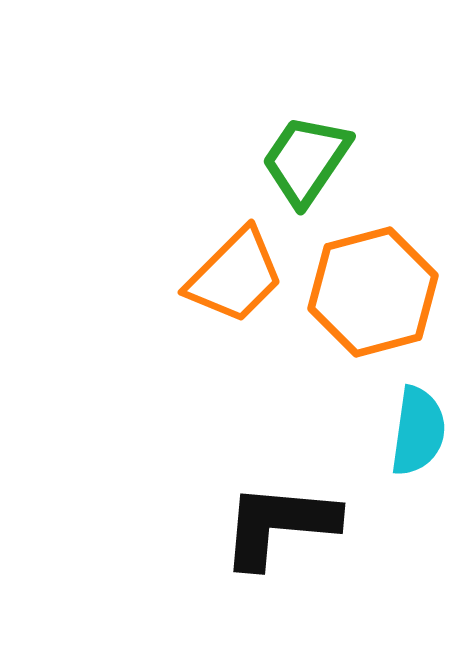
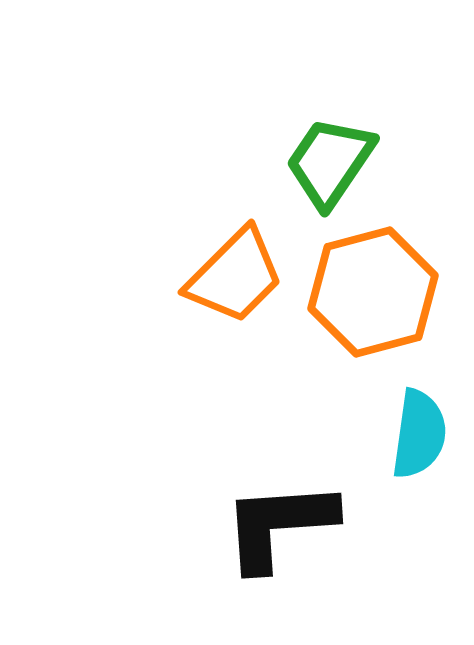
green trapezoid: moved 24 px right, 2 px down
cyan semicircle: moved 1 px right, 3 px down
black L-shape: rotated 9 degrees counterclockwise
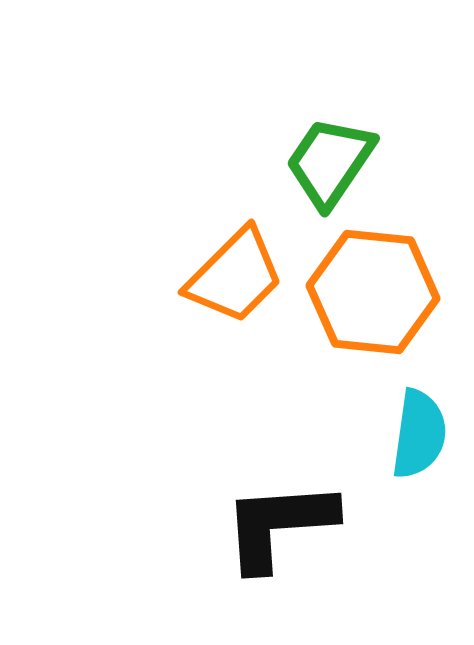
orange hexagon: rotated 21 degrees clockwise
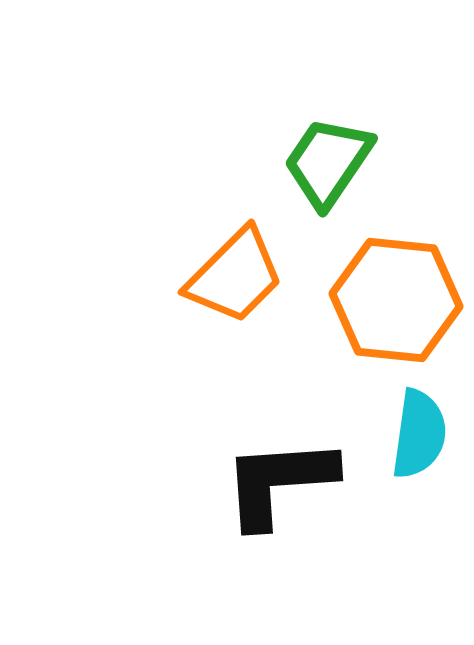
green trapezoid: moved 2 px left
orange hexagon: moved 23 px right, 8 px down
black L-shape: moved 43 px up
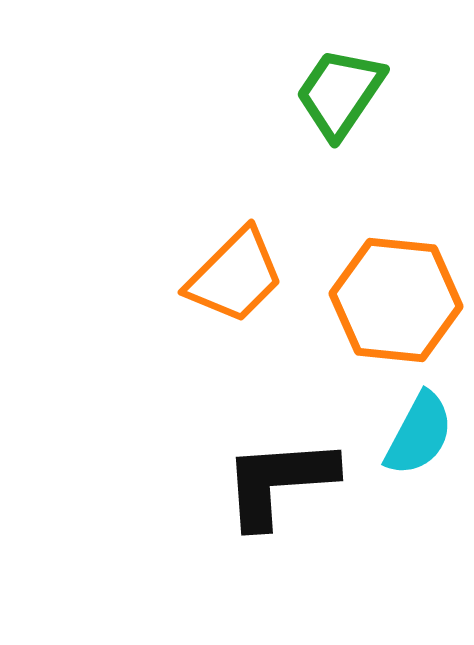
green trapezoid: moved 12 px right, 69 px up
cyan semicircle: rotated 20 degrees clockwise
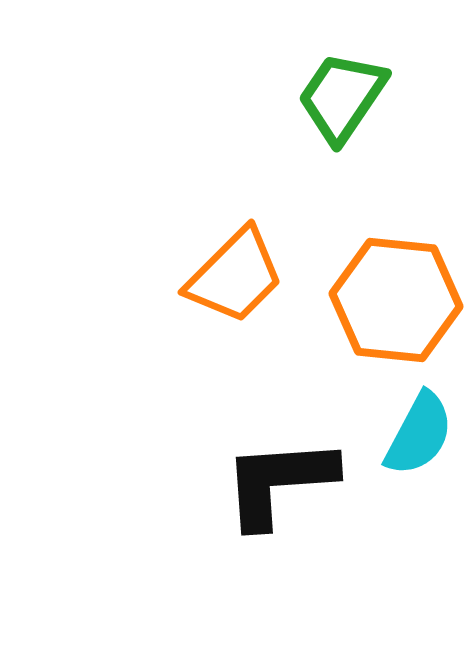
green trapezoid: moved 2 px right, 4 px down
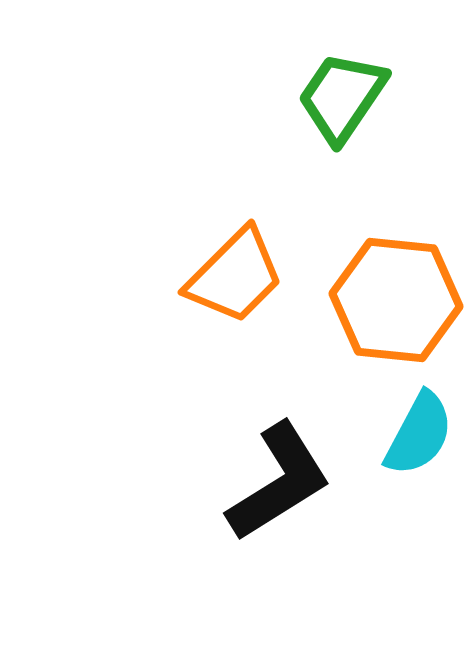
black L-shape: rotated 152 degrees clockwise
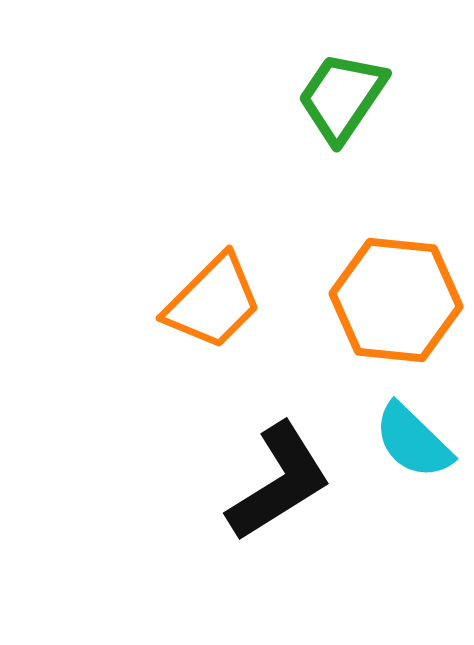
orange trapezoid: moved 22 px left, 26 px down
cyan semicircle: moved 6 px left, 7 px down; rotated 106 degrees clockwise
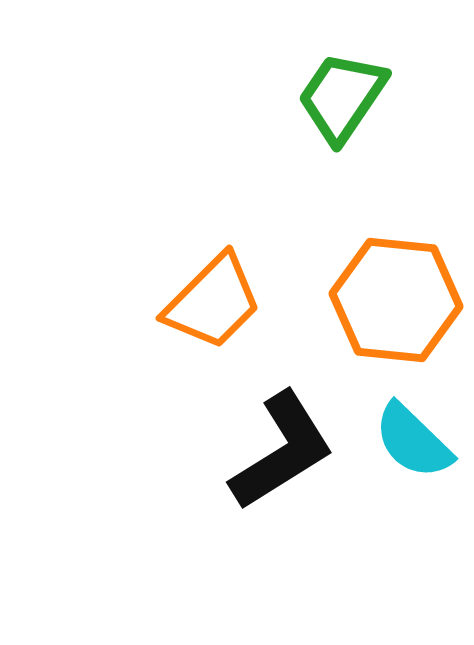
black L-shape: moved 3 px right, 31 px up
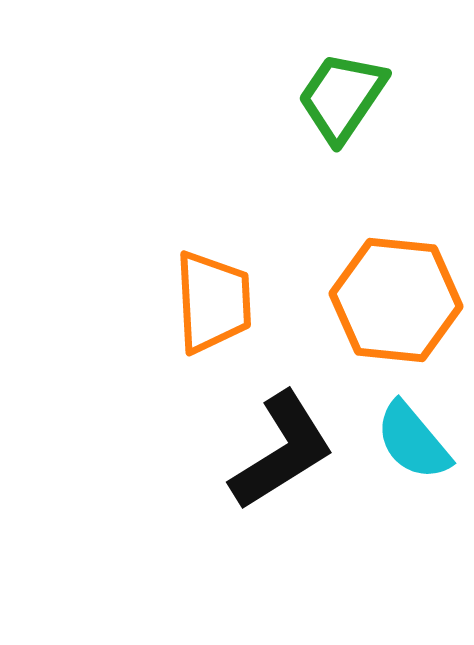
orange trapezoid: rotated 48 degrees counterclockwise
cyan semicircle: rotated 6 degrees clockwise
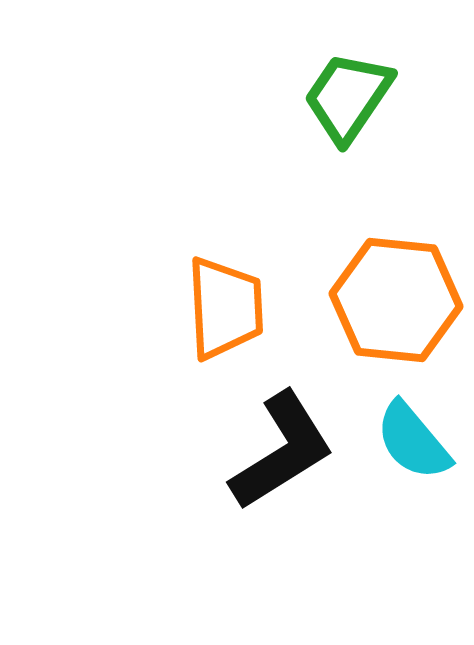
green trapezoid: moved 6 px right
orange trapezoid: moved 12 px right, 6 px down
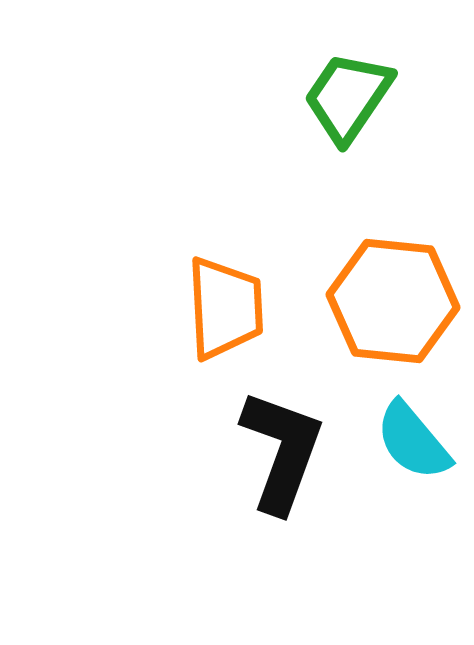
orange hexagon: moved 3 px left, 1 px down
black L-shape: rotated 38 degrees counterclockwise
